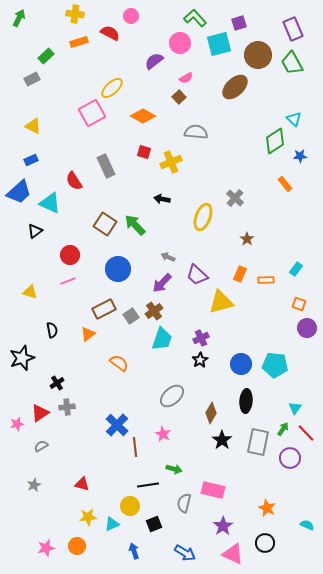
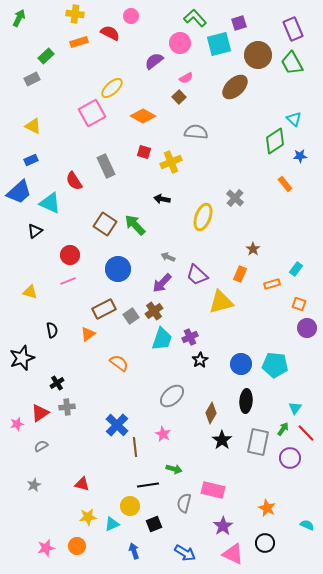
brown star at (247, 239): moved 6 px right, 10 px down
orange rectangle at (266, 280): moved 6 px right, 4 px down; rotated 14 degrees counterclockwise
purple cross at (201, 338): moved 11 px left, 1 px up
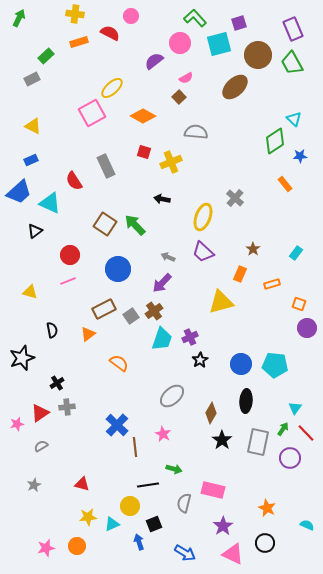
cyan rectangle at (296, 269): moved 16 px up
purple trapezoid at (197, 275): moved 6 px right, 23 px up
blue arrow at (134, 551): moved 5 px right, 9 px up
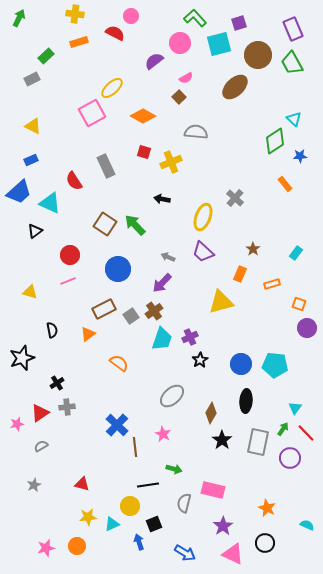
red semicircle at (110, 33): moved 5 px right
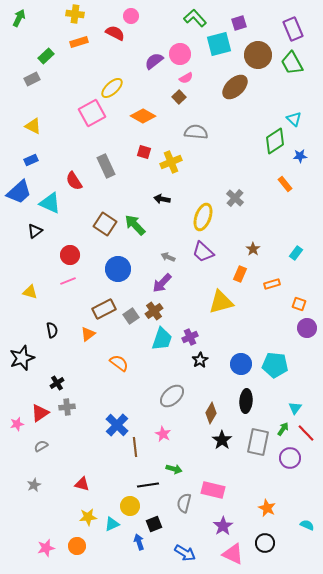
pink circle at (180, 43): moved 11 px down
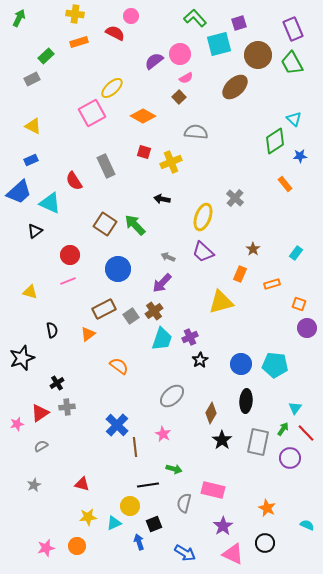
orange semicircle at (119, 363): moved 3 px down
cyan triangle at (112, 524): moved 2 px right, 1 px up
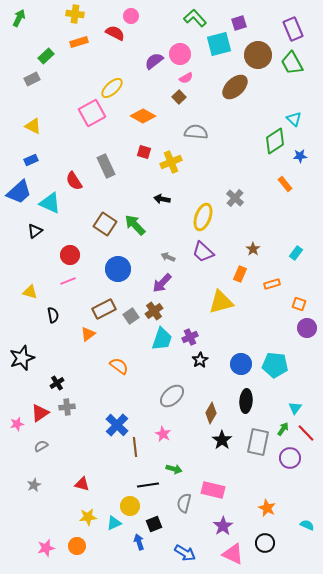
black semicircle at (52, 330): moved 1 px right, 15 px up
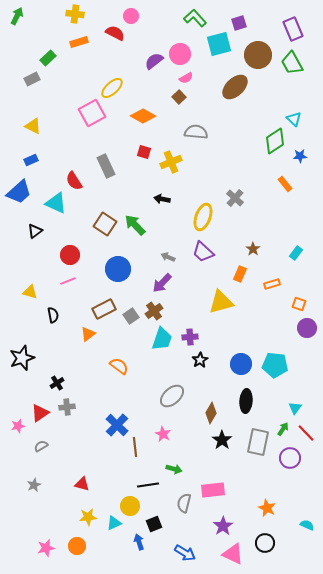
green arrow at (19, 18): moved 2 px left, 2 px up
green rectangle at (46, 56): moved 2 px right, 2 px down
cyan triangle at (50, 203): moved 6 px right
purple cross at (190, 337): rotated 21 degrees clockwise
pink star at (17, 424): moved 1 px right, 2 px down
pink rectangle at (213, 490): rotated 20 degrees counterclockwise
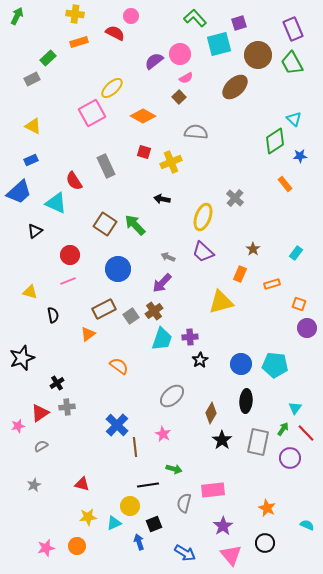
pink triangle at (233, 554): moved 2 px left, 1 px down; rotated 25 degrees clockwise
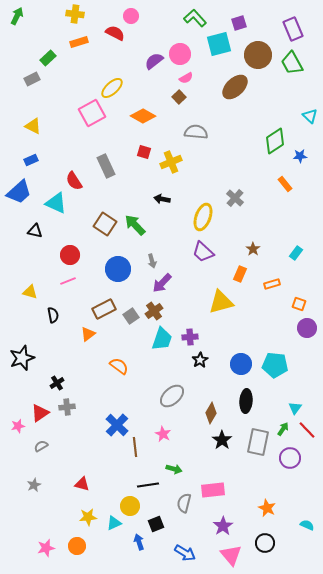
cyan triangle at (294, 119): moved 16 px right, 3 px up
black triangle at (35, 231): rotated 49 degrees clockwise
gray arrow at (168, 257): moved 16 px left, 4 px down; rotated 128 degrees counterclockwise
red line at (306, 433): moved 1 px right, 3 px up
black square at (154, 524): moved 2 px right
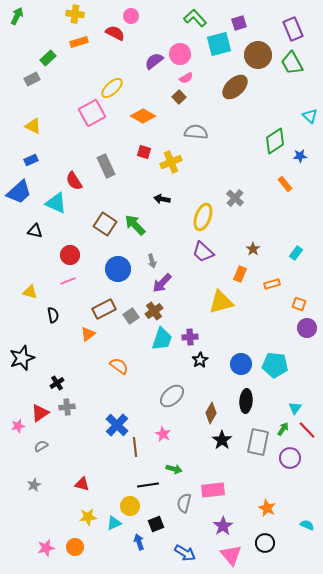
orange circle at (77, 546): moved 2 px left, 1 px down
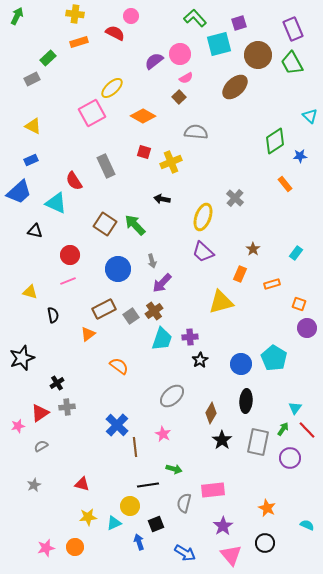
cyan pentagon at (275, 365): moved 1 px left, 7 px up; rotated 25 degrees clockwise
